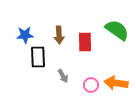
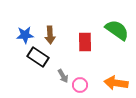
brown arrow: moved 9 px left
black rectangle: rotated 55 degrees counterclockwise
pink circle: moved 11 px left
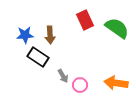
green semicircle: moved 2 px up
red rectangle: moved 22 px up; rotated 24 degrees counterclockwise
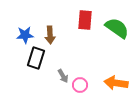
red rectangle: rotated 30 degrees clockwise
black rectangle: moved 2 px left, 1 px down; rotated 75 degrees clockwise
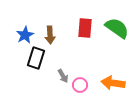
red rectangle: moved 8 px down
blue star: rotated 24 degrees counterclockwise
orange arrow: moved 3 px left
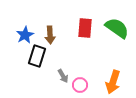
black rectangle: moved 1 px right, 2 px up
orange arrow: moved 1 px up; rotated 80 degrees counterclockwise
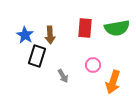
green semicircle: rotated 135 degrees clockwise
blue star: rotated 12 degrees counterclockwise
pink circle: moved 13 px right, 20 px up
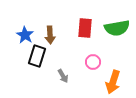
pink circle: moved 3 px up
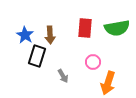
orange arrow: moved 5 px left, 1 px down
